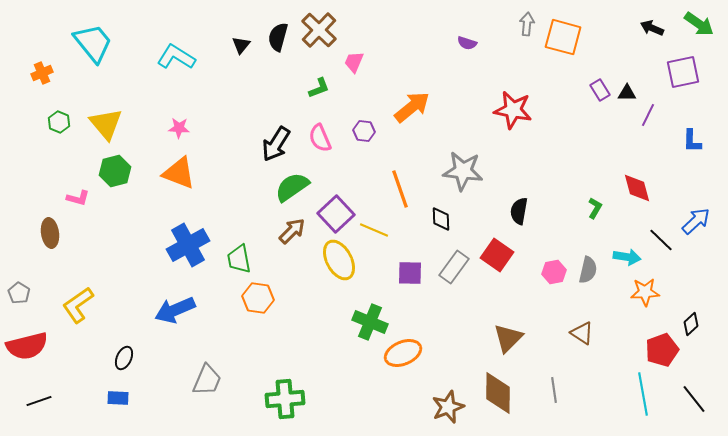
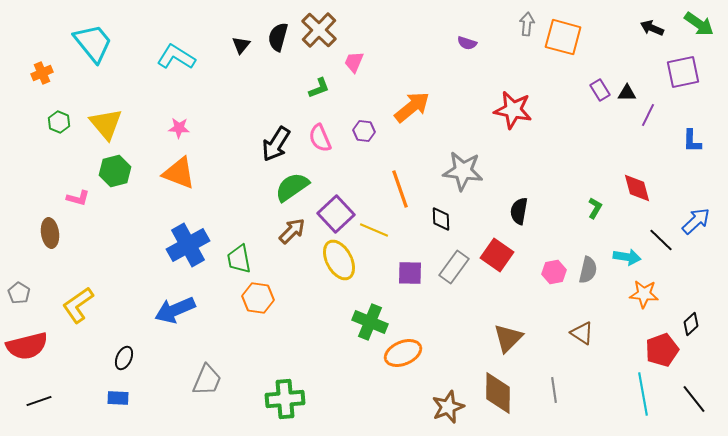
orange star at (645, 292): moved 1 px left, 2 px down; rotated 8 degrees clockwise
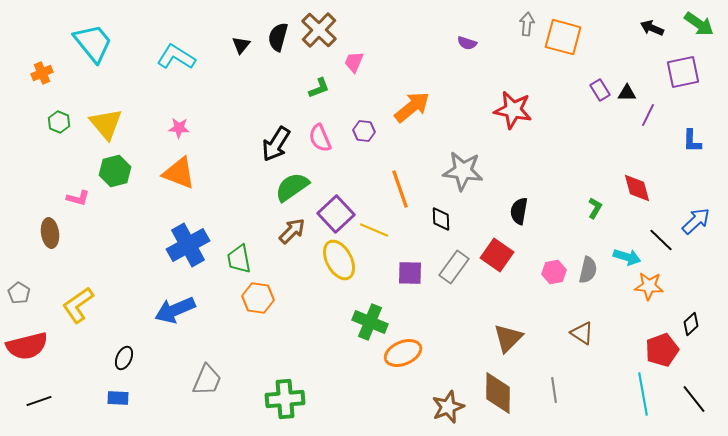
cyan arrow at (627, 257): rotated 8 degrees clockwise
orange star at (644, 294): moved 5 px right, 8 px up
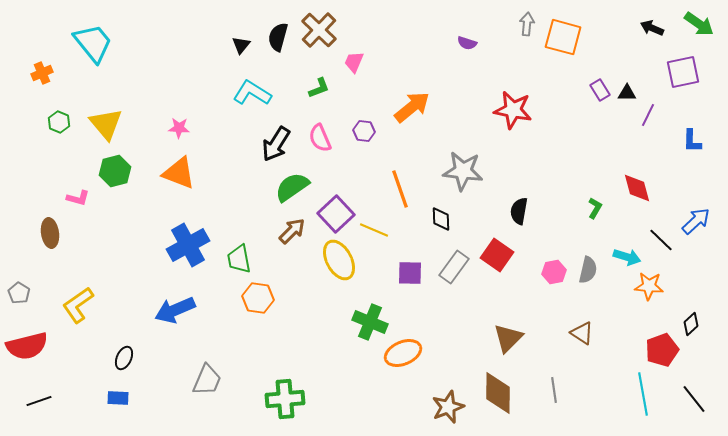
cyan L-shape at (176, 57): moved 76 px right, 36 px down
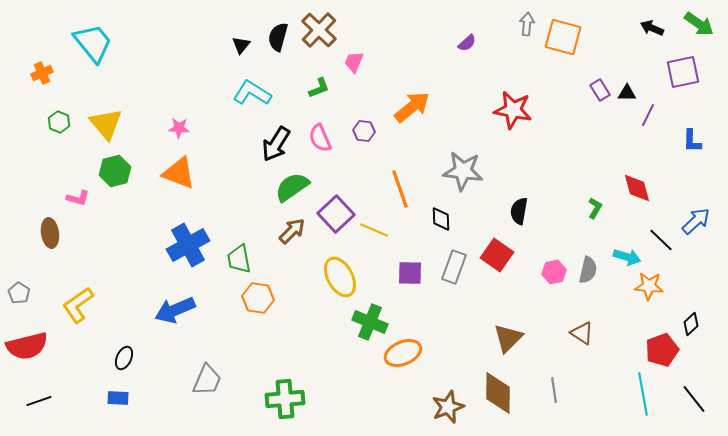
purple semicircle at (467, 43): rotated 60 degrees counterclockwise
yellow ellipse at (339, 260): moved 1 px right, 17 px down
gray rectangle at (454, 267): rotated 16 degrees counterclockwise
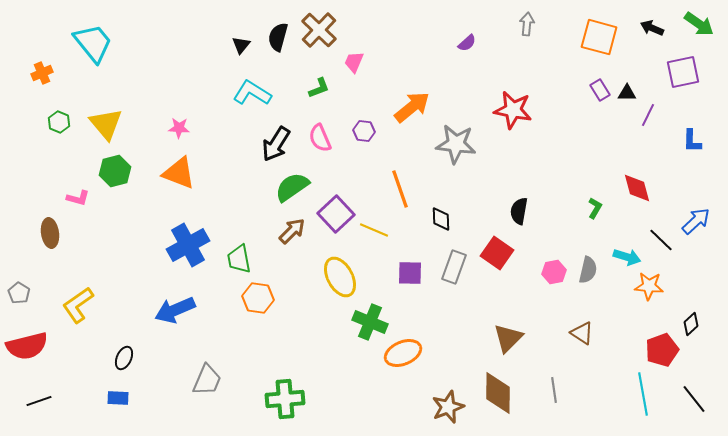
orange square at (563, 37): moved 36 px right
gray star at (463, 171): moved 7 px left, 27 px up
red square at (497, 255): moved 2 px up
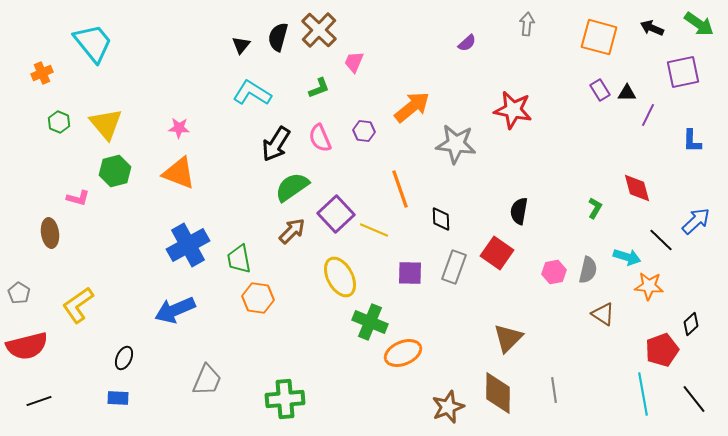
brown triangle at (582, 333): moved 21 px right, 19 px up
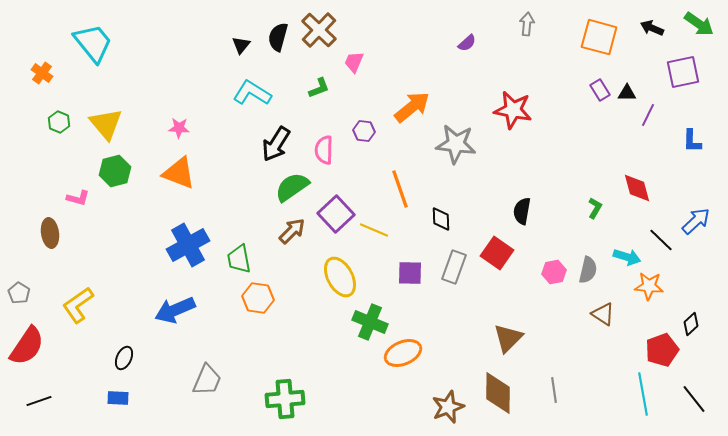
orange cross at (42, 73): rotated 30 degrees counterclockwise
pink semicircle at (320, 138): moved 4 px right, 12 px down; rotated 24 degrees clockwise
black semicircle at (519, 211): moved 3 px right
red semicircle at (27, 346): rotated 42 degrees counterclockwise
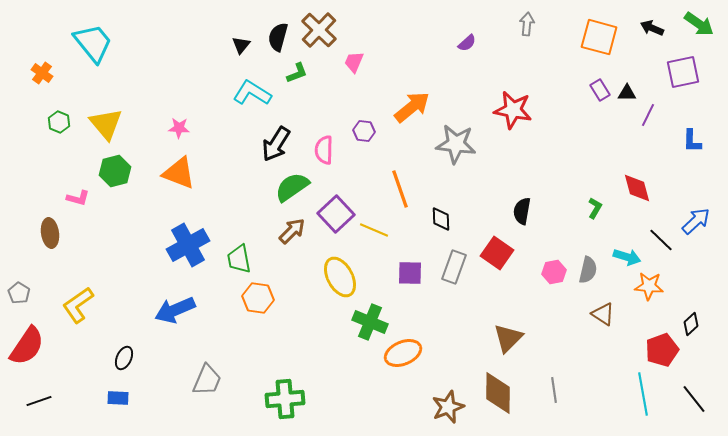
green L-shape at (319, 88): moved 22 px left, 15 px up
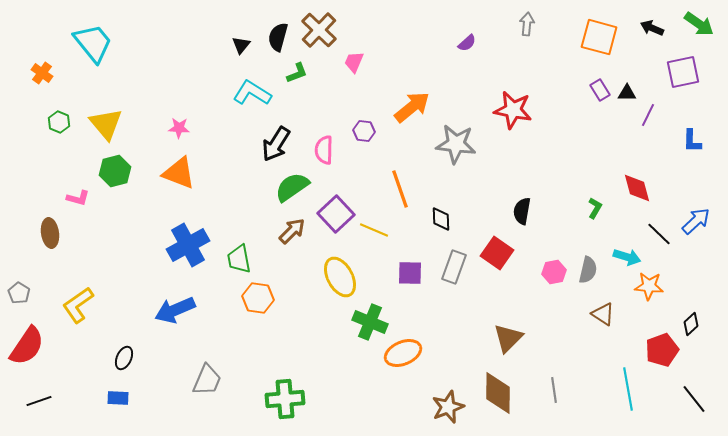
black line at (661, 240): moved 2 px left, 6 px up
cyan line at (643, 394): moved 15 px left, 5 px up
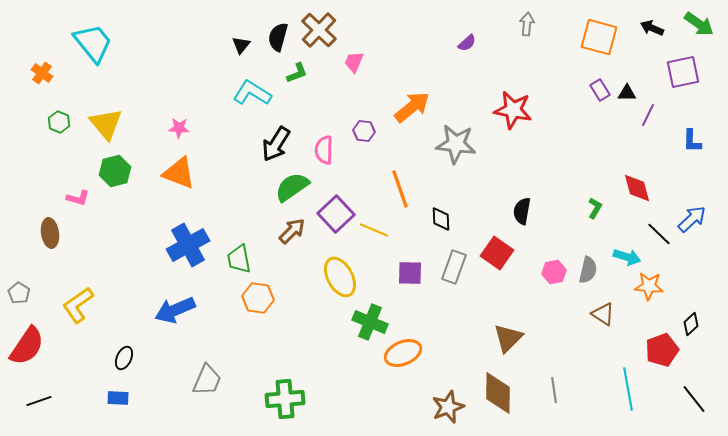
blue arrow at (696, 221): moved 4 px left, 2 px up
